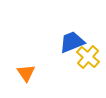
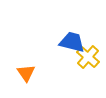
blue trapezoid: rotated 36 degrees clockwise
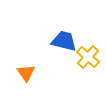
blue trapezoid: moved 8 px left, 1 px up
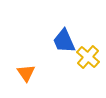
blue trapezoid: rotated 128 degrees counterclockwise
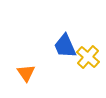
blue trapezoid: moved 1 px right, 5 px down
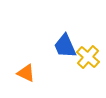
orange triangle: rotated 30 degrees counterclockwise
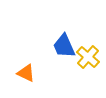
blue trapezoid: moved 1 px left
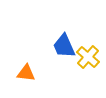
orange triangle: rotated 18 degrees counterclockwise
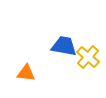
blue trapezoid: rotated 124 degrees clockwise
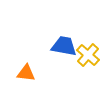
yellow cross: moved 2 px up
